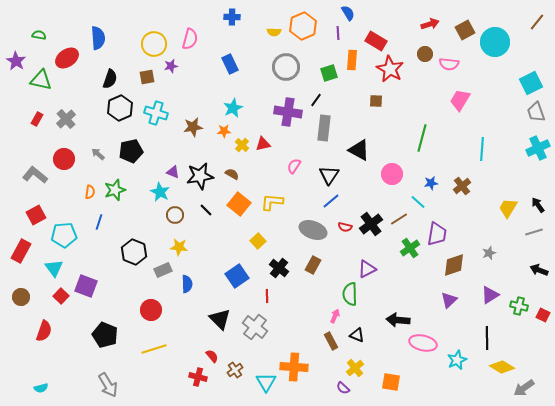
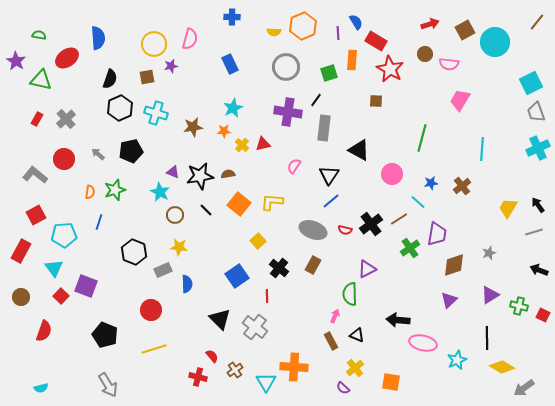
blue semicircle at (348, 13): moved 8 px right, 9 px down
brown semicircle at (232, 174): moved 4 px left; rotated 40 degrees counterclockwise
red semicircle at (345, 227): moved 3 px down
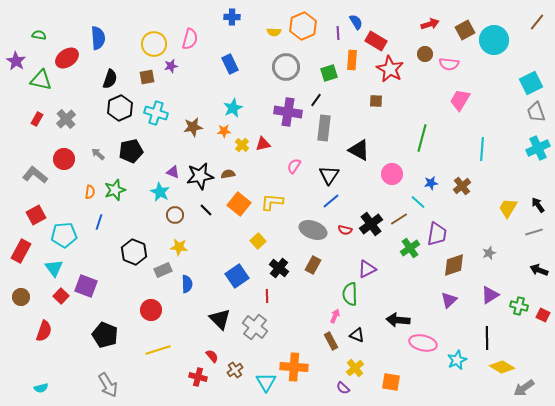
cyan circle at (495, 42): moved 1 px left, 2 px up
yellow line at (154, 349): moved 4 px right, 1 px down
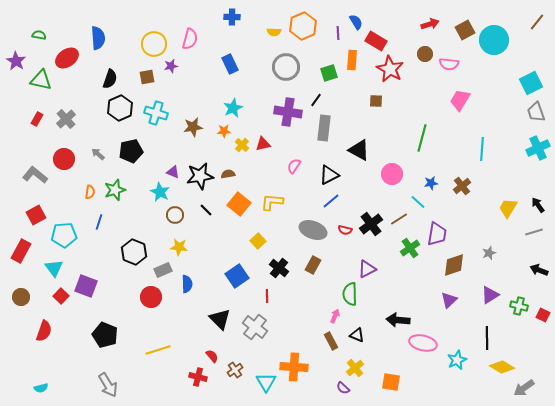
black triangle at (329, 175): rotated 30 degrees clockwise
red circle at (151, 310): moved 13 px up
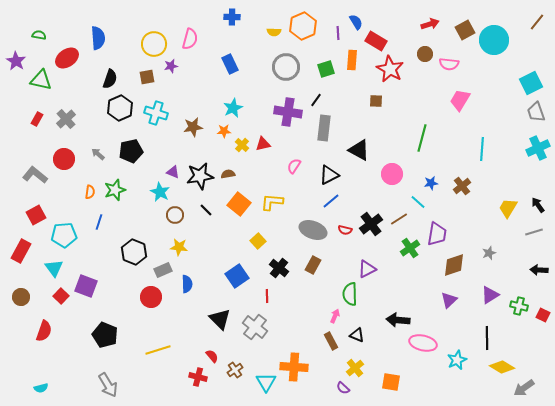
green square at (329, 73): moved 3 px left, 4 px up
black arrow at (539, 270): rotated 18 degrees counterclockwise
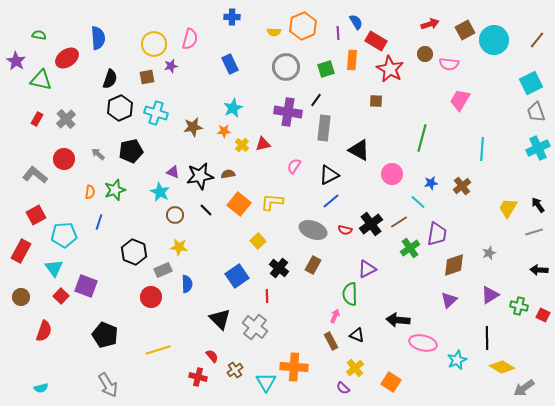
brown line at (537, 22): moved 18 px down
brown line at (399, 219): moved 3 px down
orange square at (391, 382): rotated 24 degrees clockwise
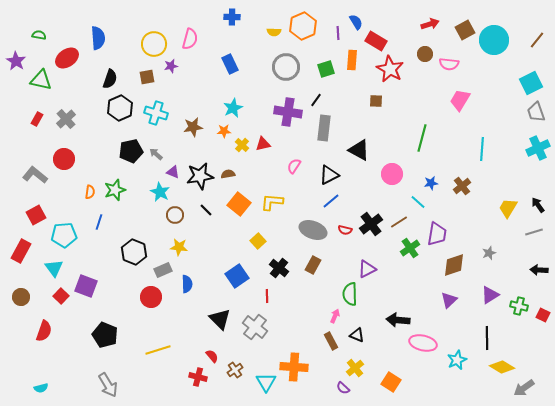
gray arrow at (98, 154): moved 58 px right
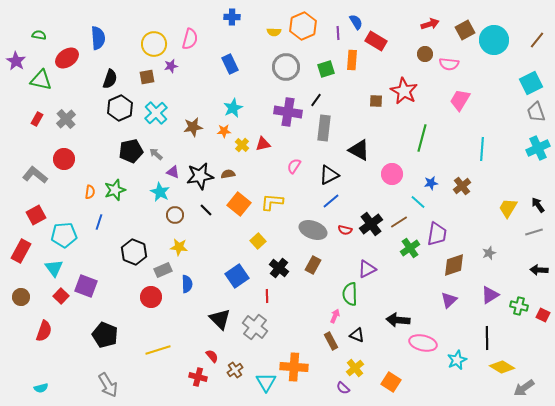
red star at (390, 69): moved 14 px right, 22 px down
cyan cross at (156, 113): rotated 30 degrees clockwise
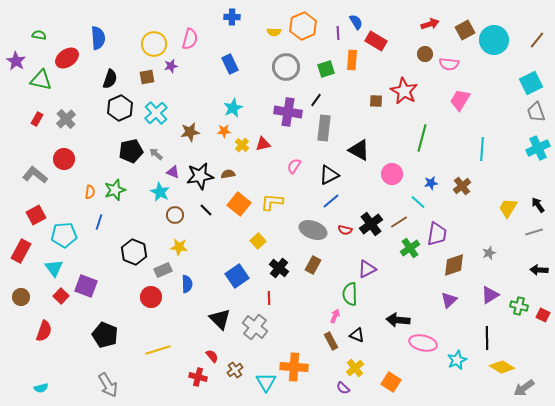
brown star at (193, 127): moved 3 px left, 5 px down
red line at (267, 296): moved 2 px right, 2 px down
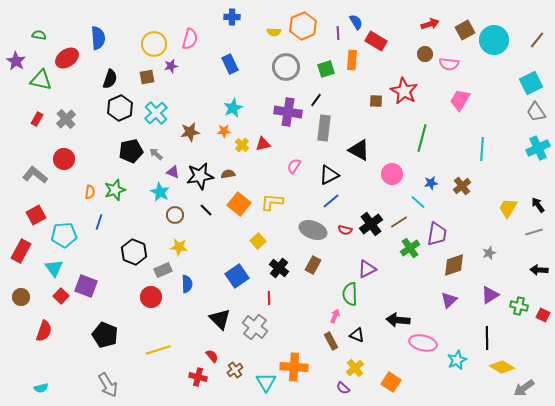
gray trapezoid at (536, 112): rotated 15 degrees counterclockwise
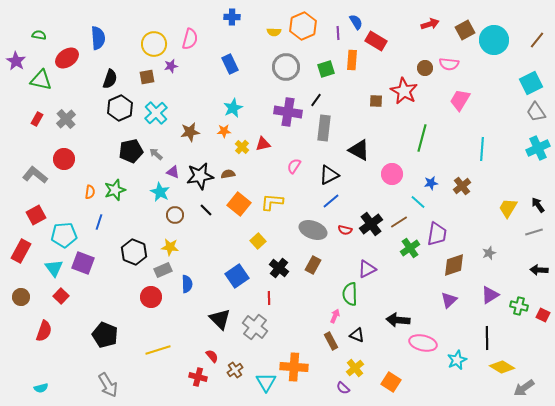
brown circle at (425, 54): moved 14 px down
yellow cross at (242, 145): moved 2 px down
yellow star at (179, 247): moved 9 px left
purple square at (86, 286): moved 3 px left, 23 px up
